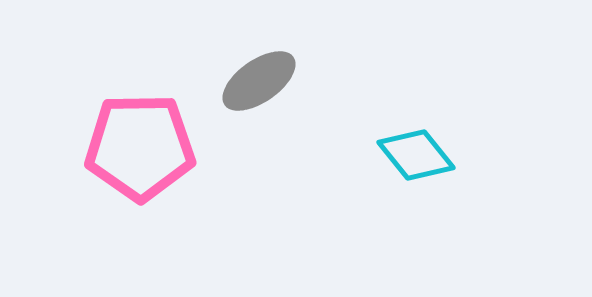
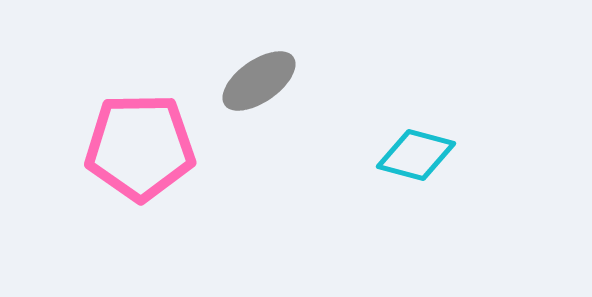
cyan diamond: rotated 36 degrees counterclockwise
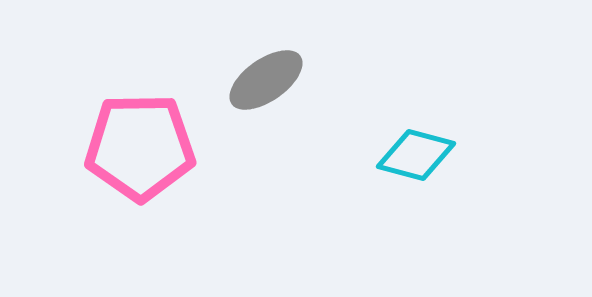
gray ellipse: moved 7 px right, 1 px up
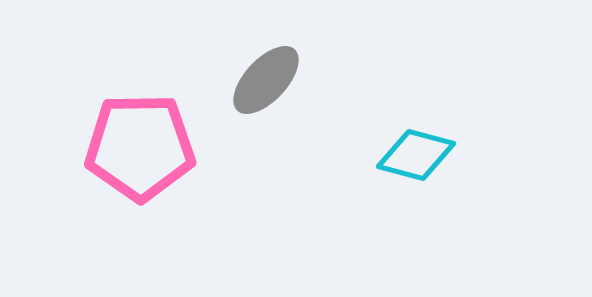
gray ellipse: rotated 12 degrees counterclockwise
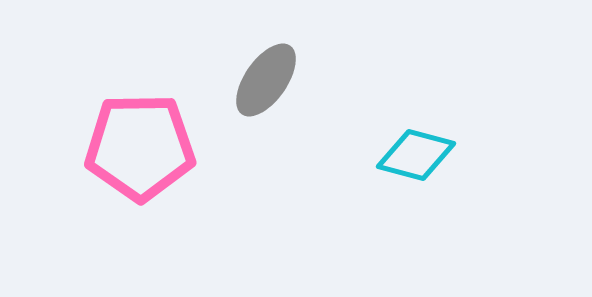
gray ellipse: rotated 8 degrees counterclockwise
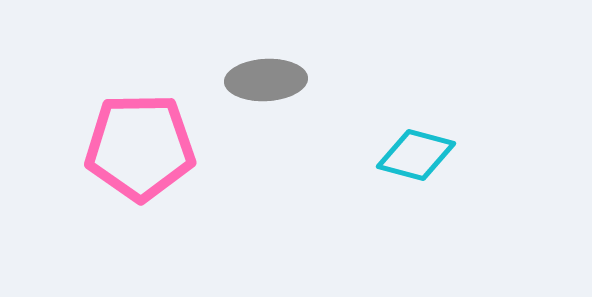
gray ellipse: rotated 52 degrees clockwise
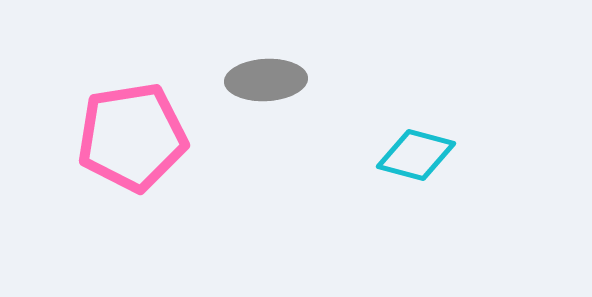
pink pentagon: moved 8 px left, 10 px up; rotated 8 degrees counterclockwise
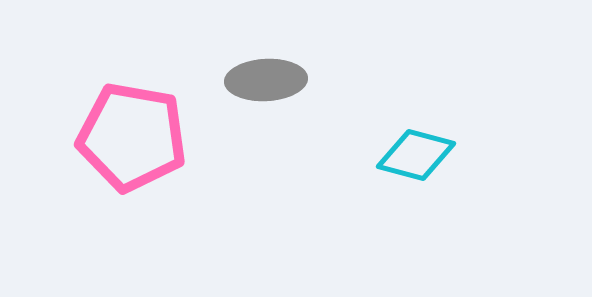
pink pentagon: rotated 19 degrees clockwise
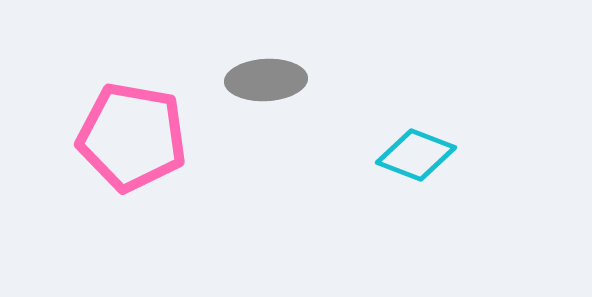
cyan diamond: rotated 6 degrees clockwise
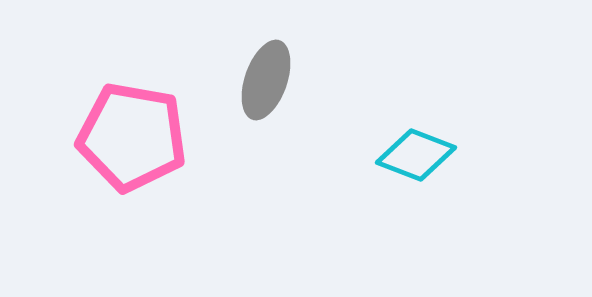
gray ellipse: rotated 68 degrees counterclockwise
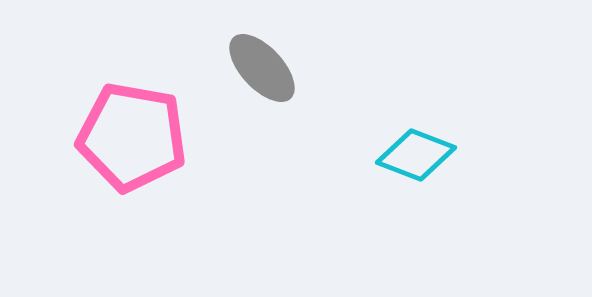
gray ellipse: moved 4 px left, 12 px up; rotated 62 degrees counterclockwise
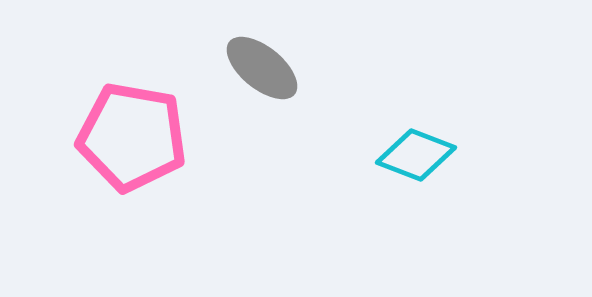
gray ellipse: rotated 8 degrees counterclockwise
